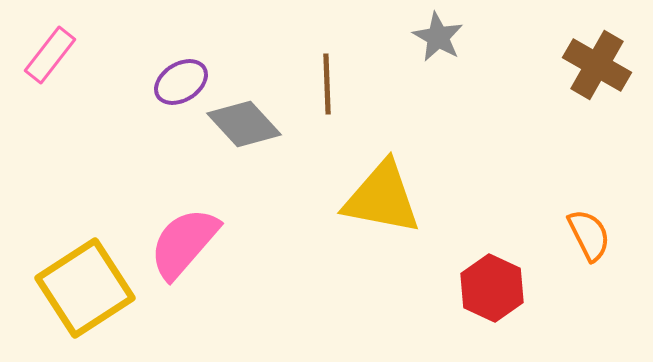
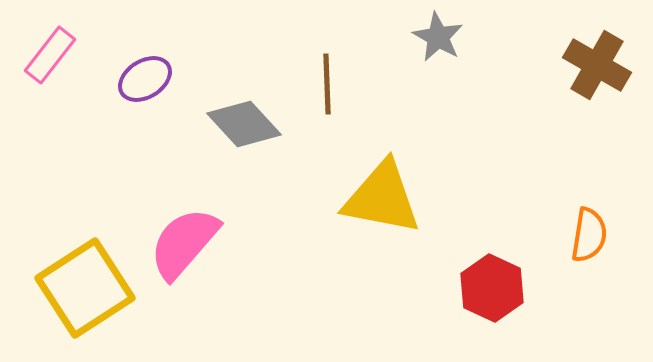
purple ellipse: moved 36 px left, 3 px up
orange semicircle: rotated 36 degrees clockwise
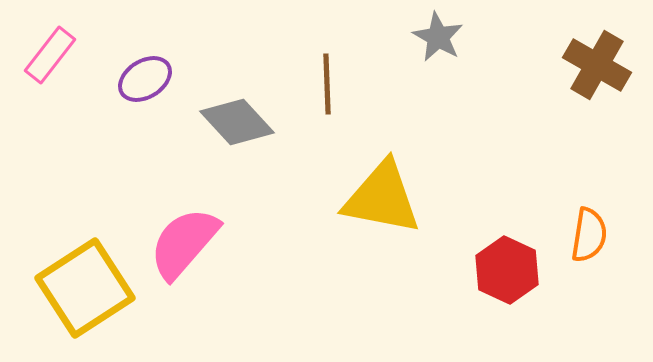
gray diamond: moved 7 px left, 2 px up
red hexagon: moved 15 px right, 18 px up
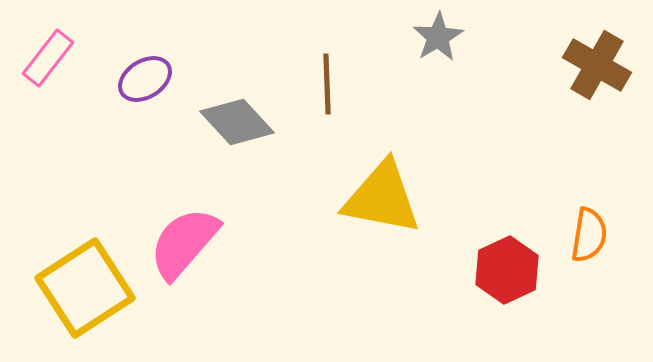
gray star: rotated 12 degrees clockwise
pink rectangle: moved 2 px left, 3 px down
red hexagon: rotated 10 degrees clockwise
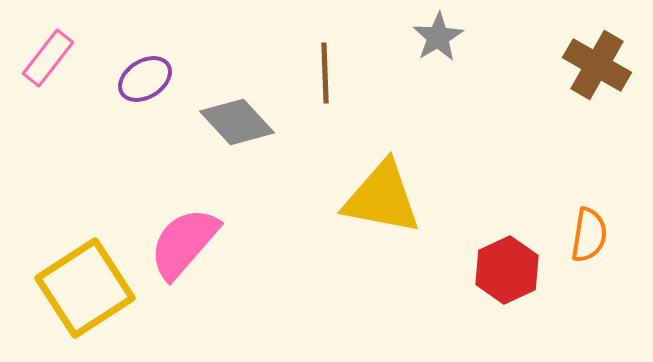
brown line: moved 2 px left, 11 px up
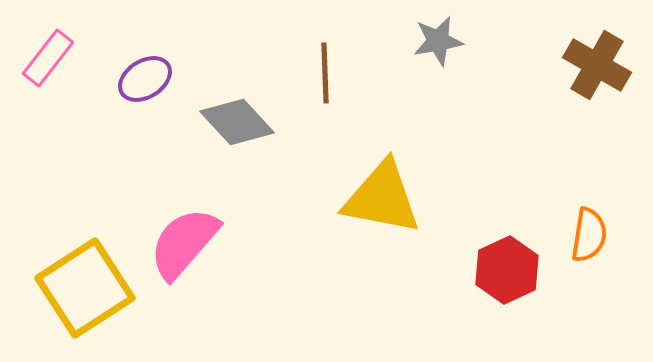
gray star: moved 4 px down; rotated 21 degrees clockwise
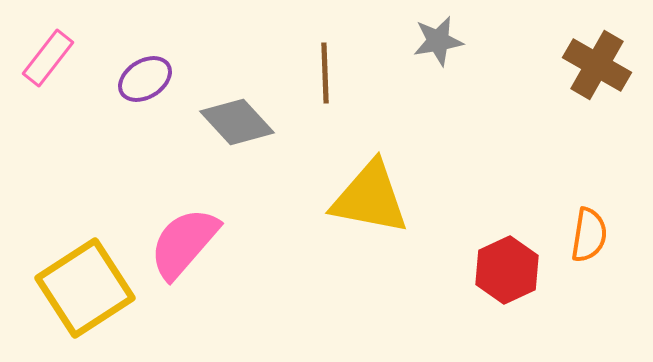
yellow triangle: moved 12 px left
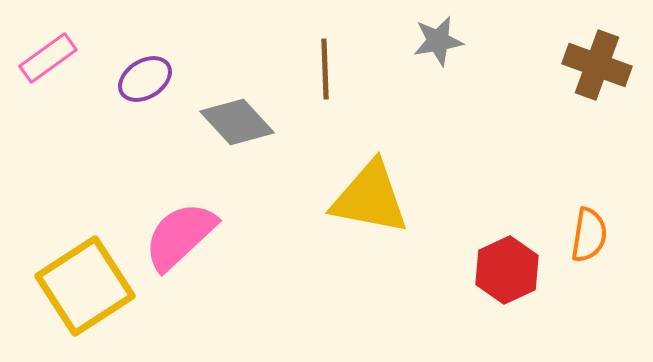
pink rectangle: rotated 16 degrees clockwise
brown cross: rotated 10 degrees counterclockwise
brown line: moved 4 px up
pink semicircle: moved 4 px left, 7 px up; rotated 6 degrees clockwise
yellow square: moved 2 px up
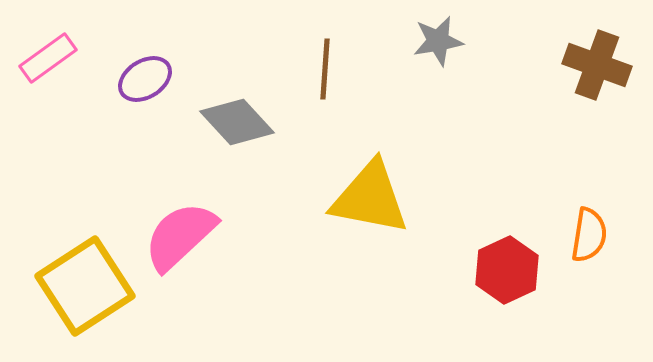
brown line: rotated 6 degrees clockwise
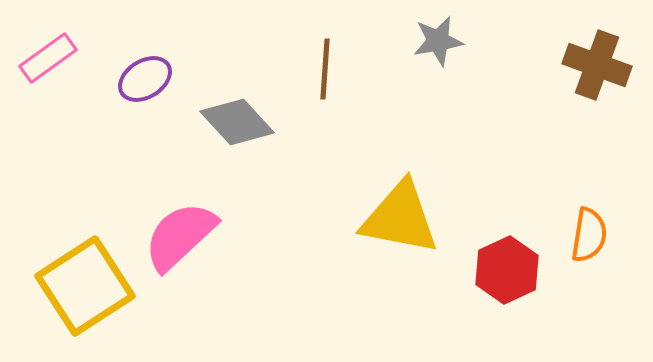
yellow triangle: moved 30 px right, 20 px down
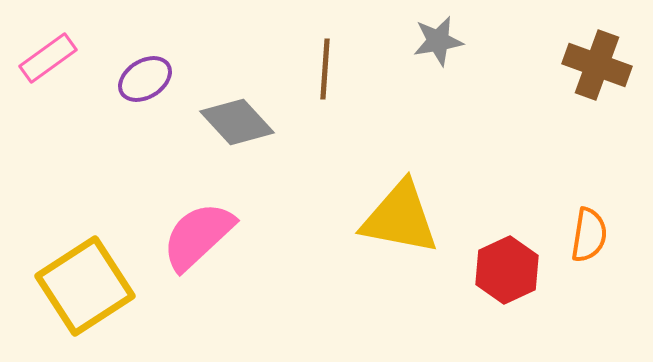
pink semicircle: moved 18 px right
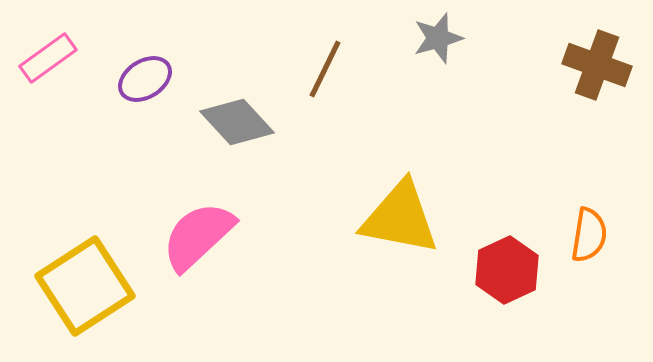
gray star: moved 3 px up; rotated 6 degrees counterclockwise
brown line: rotated 22 degrees clockwise
